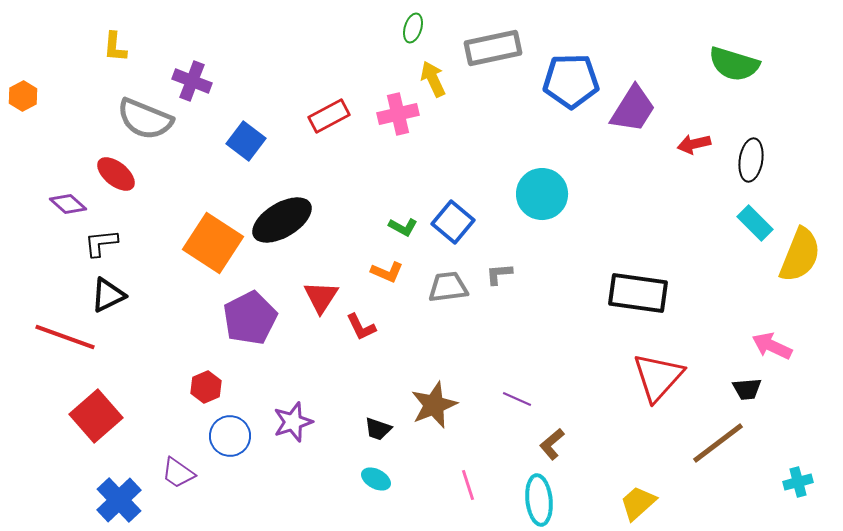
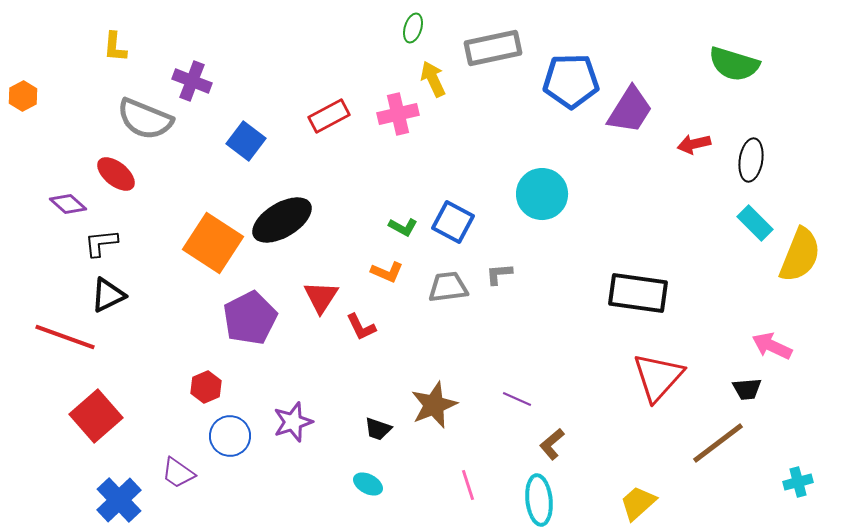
purple trapezoid at (633, 109): moved 3 px left, 1 px down
blue square at (453, 222): rotated 12 degrees counterclockwise
cyan ellipse at (376, 479): moved 8 px left, 5 px down
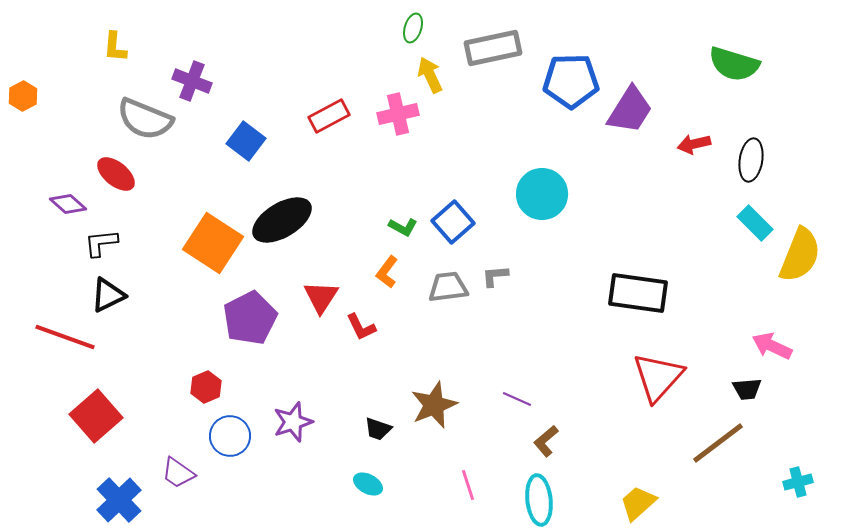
yellow arrow at (433, 79): moved 3 px left, 4 px up
blue square at (453, 222): rotated 21 degrees clockwise
orange L-shape at (387, 272): rotated 104 degrees clockwise
gray L-shape at (499, 274): moved 4 px left, 2 px down
brown L-shape at (552, 444): moved 6 px left, 3 px up
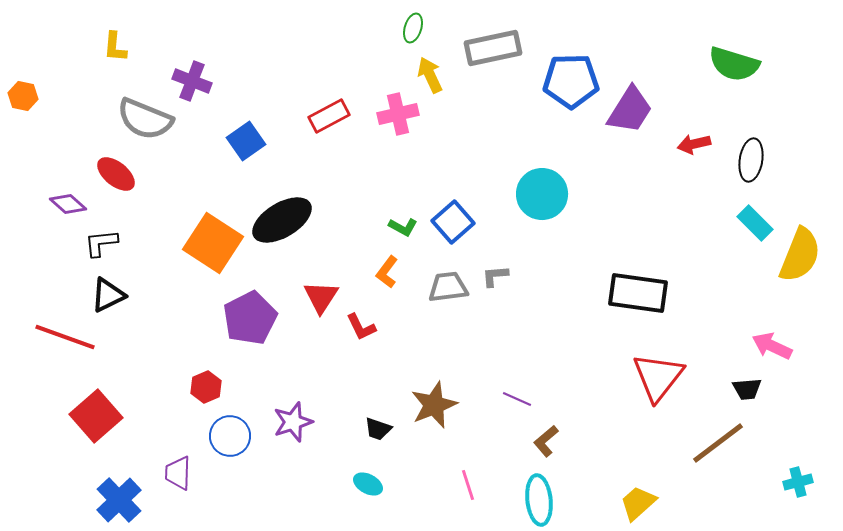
orange hexagon at (23, 96): rotated 20 degrees counterclockwise
blue square at (246, 141): rotated 18 degrees clockwise
red triangle at (658, 377): rotated 4 degrees counterclockwise
purple trapezoid at (178, 473): rotated 57 degrees clockwise
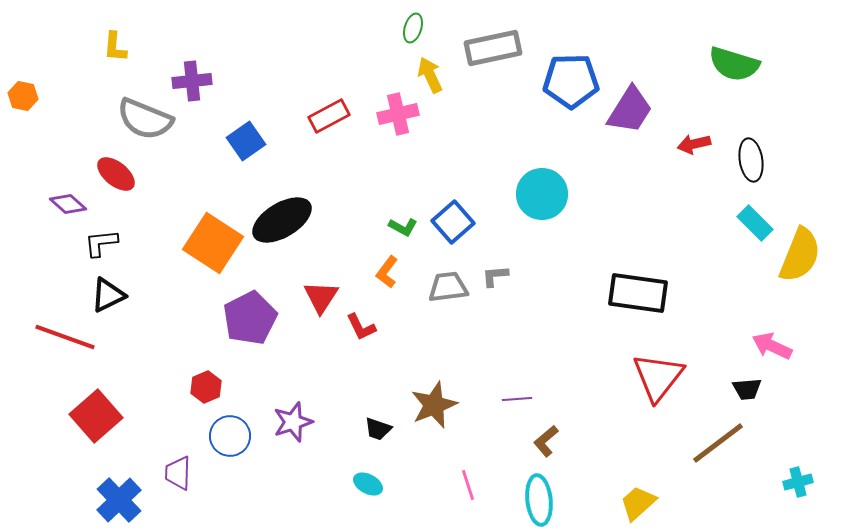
purple cross at (192, 81): rotated 27 degrees counterclockwise
black ellipse at (751, 160): rotated 18 degrees counterclockwise
purple line at (517, 399): rotated 28 degrees counterclockwise
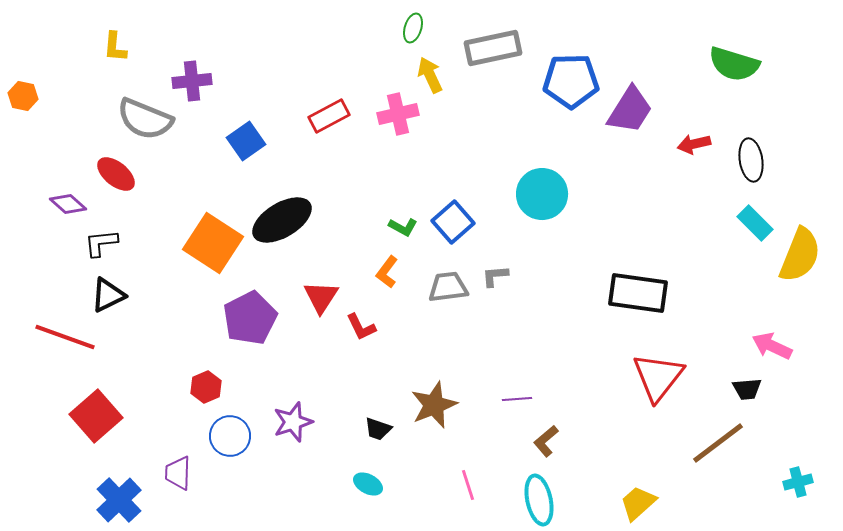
cyan ellipse at (539, 500): rotated 6 degrees counterclockwise
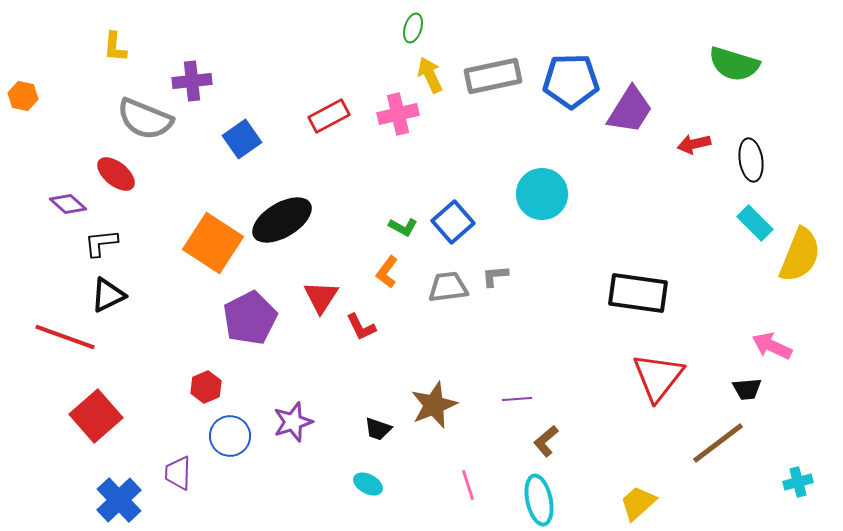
gray rectangle at (493, 48): moved 28 px down
blue square at (246, 141): moved 4 px left, 2 px up
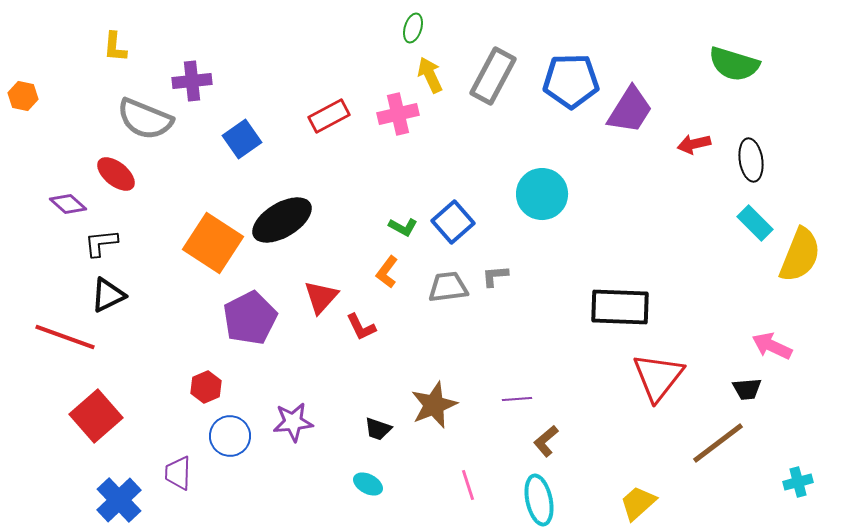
gray rectangle at (493, 76): rotated 50 degrees counterclockwise
black rectangle at (638, 293): moved 18 px left, 14 px down; rotated 6 degrees counterclockwise
red triangle at (321, 297): rotated 9 degrees clockwise
purple star at (293, 422): rotated 12 degrees clockwise
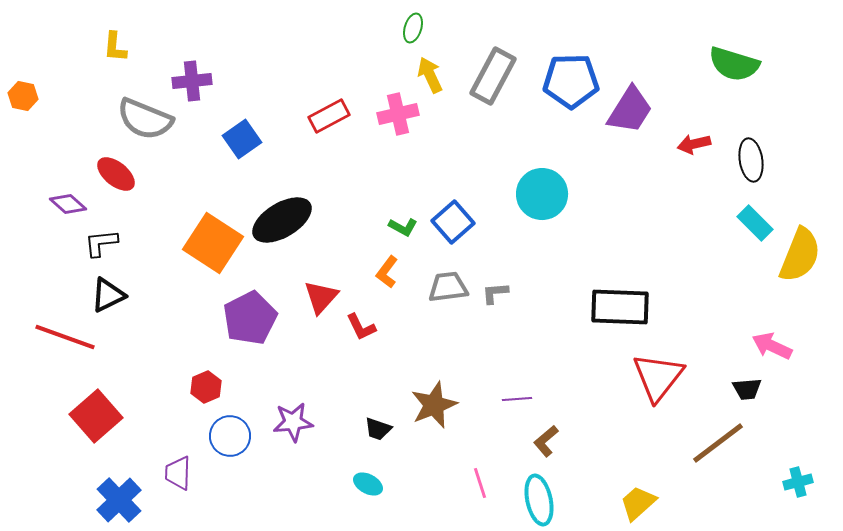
gray L-shape at (495, 276): moved 17 px down
pink line at (468, 485): moved 12 px right, 2 px up
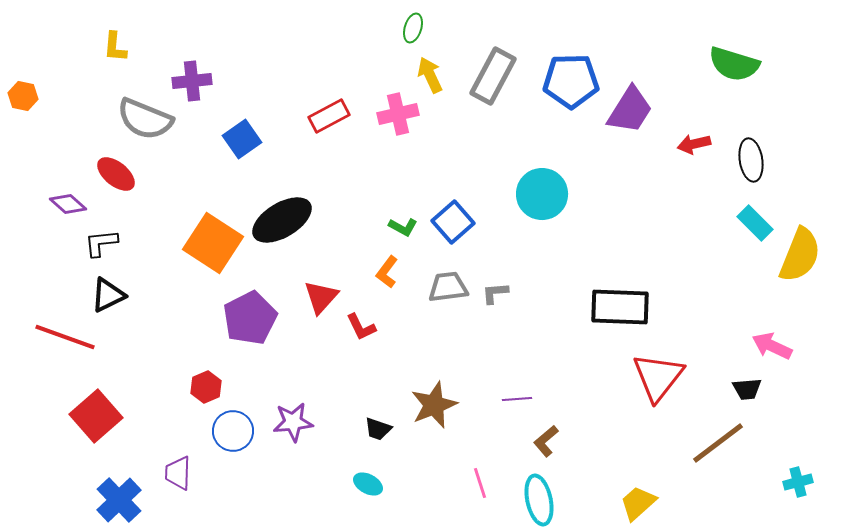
blue circle at (230, 436): moved 3 px right, 5 px up
